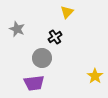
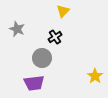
yellow triangle: moved 4 px left, 1 px up
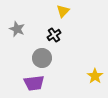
black cross: moved 1 px left, 2 px up
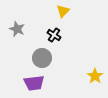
black cross: rotated 24 degrees counterclockwise
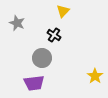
gray star: moved 6 px up
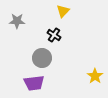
gray star: moved 2 px up; rotated 21 degrees counterclockwise
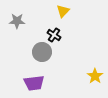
gray circle: moved 6 px up
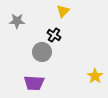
purple trapezoid: rotated 10 degrees clockwise
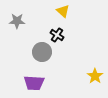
yellow triangle: rotated 32 degrees counterclockwise
black cross: moved 3 px right
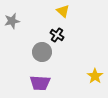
gray star: moved 5 px left; rotated 14 degrees counterclockwise
purple trapezoid: moved 6 px right
